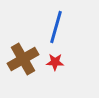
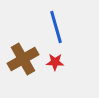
blue line: rotated 32 degrees counterclockwise
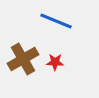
blue line: moved 6 px up; rotated 52 degrees counterclockwise
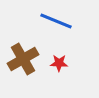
red star: moved 4 px right, 1 px down
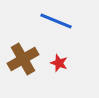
red star: rotated 18 degrees clockwise
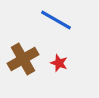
blue line: moved 1 px up; rotated 8 degrees clockwise
